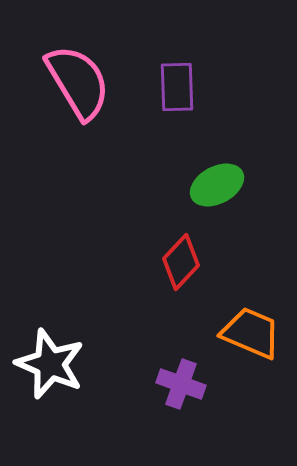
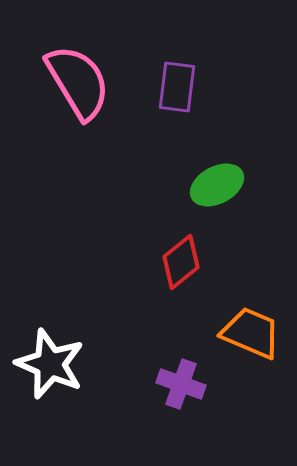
purple rectangle: rotated 9 degrees clockwise
red diamond: rotated 8 degrees clockwise
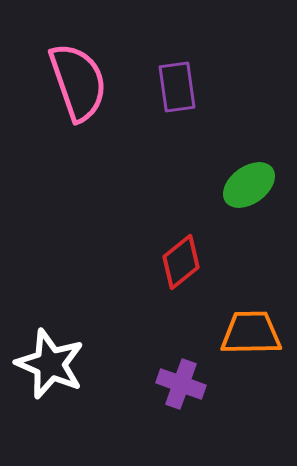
pink semicircle: rotated 12 degrees clockwise
purple rectangle: rotated 15 degrees counterclockwise
green ellipse: moved 32 px right; rotated 8 degrees counterclockwise
orange trapezoid: rotated 24 degrees counterclockwise
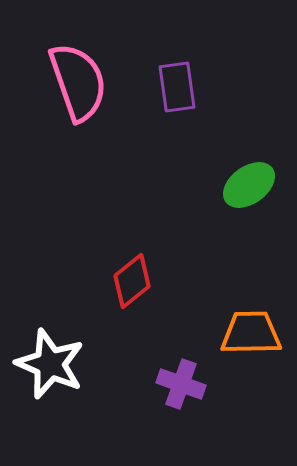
red diamond: moved 49 px left, 19 px down
